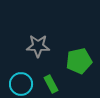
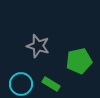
gray star: rotated 15 degrees clockwise
green rectangle: rotated 30 degrees counterclockwise
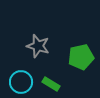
green pentagon: moved 2 px right, 4 px up
cyan circle: moved 2 px up
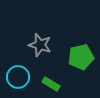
gray star: moved 2 px right, 1 px up
cyan circle: moved 3 px left, 5 px up
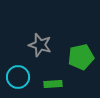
green rectangle: moved 2 px right; rotated 36 degrees counterclockwise
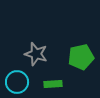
gray star: moved 4 px left, 9 px down
cyan circle: moved 1 px left, 5 px down
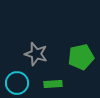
cyan circle: moved 1 px down
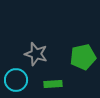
green pentagon: moved 2 px right
cyan circle: moved 1 px left, 3 px up
